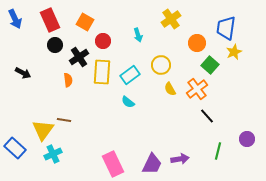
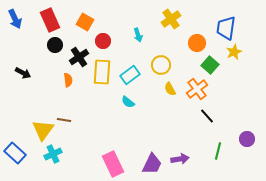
blue rectangle: moved 5 px down
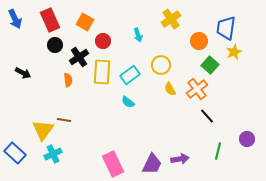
orange circle: moved 2 px right, 2 px up
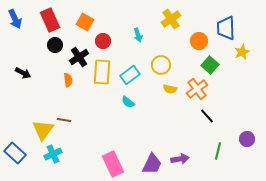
blue trapezoid: rotated 10 degrees counterclockwise
yellow star: moved 8 px right
yellow semicircle: rotated 48 degrees counterclockwise
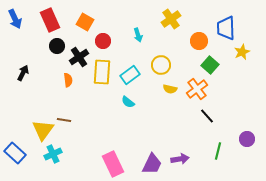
black circle: moved 2 px right, 1 px down
black arrow: rotated 91 degrees counterclockwise
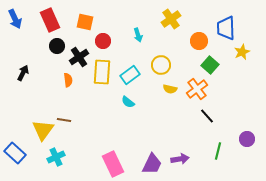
orange square: rotated 18 degrees counterclockwise
cyan cross: moved 3 px right, 3 px down
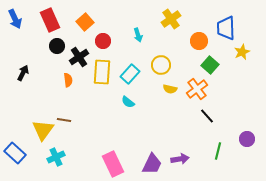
orange square: rotated 36 degrees clockwise
cyan rectangle: moved 1 px up; rotated 12 degrees counterclockwise
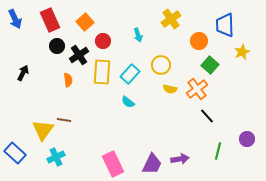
blue trapezoid: moved 1 px left, 3 px up
black cross: moved 2 px up
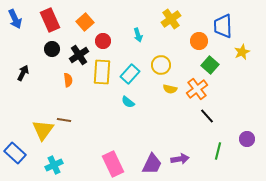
blue trapezoid: moved 2 px left, 1 px down
black circle: moved 5 px left, 3 px down
cyan cross: moved 2 px left, 8 px down
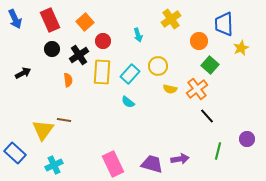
blue trapezoid: moved 1 px right, 2 px up
yellow star: moved 1 px left, 4 px up
yellow circle: moved 3 px left, 1 px down
black arrow: rotated 35 degrees clockwise
purple trapezoid: rotated 100 degrees counterclockwise
